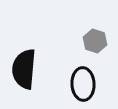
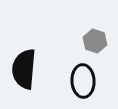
black ellipse: moved 3 px up
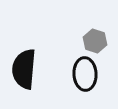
black ellipse: moved 2 px right, 7 px up
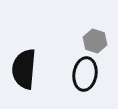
black ellipse: rotated 12 degrees clockwise
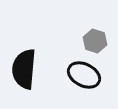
black ellipse: moved 1 px left, 1 px down; rotated 72 degrees counterclockwise
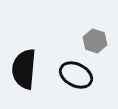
black ellipse: moved 8 px left
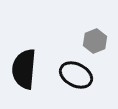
gray hexagon: rotated 20 degrees clockwise
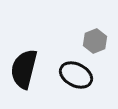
black semicircle: rotated 9 degrees clockwise
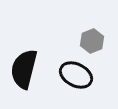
gray hexagon: moved 3 px left
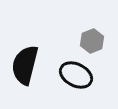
black semicircle: moved 1 px right, 4 px up
